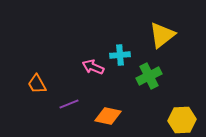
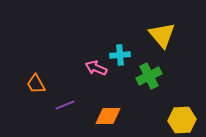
yellow triangle: rotated 32 degrees counterclockwise
pink arrow: moved 3 px right, 1 px down
orange trapezoid: moved 1 px left
purple line: moved 4 px left, 1 px down
orange diamond: rotated 12 degrees counterclockwise
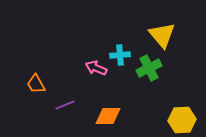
green cross: moved 8 px up
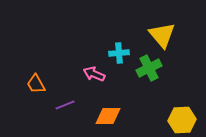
cyan cross: moved 1 px left, 2 px up
pink arrow: moved 2 px left, 6 px down
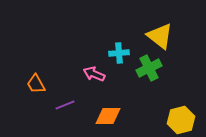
yellow triangle: moved 2 px left, 1 px down; rotated 12 degrees counterclockwise
yellow hexagon: moved 1 px left; rotated 12 degrees counterclockwise
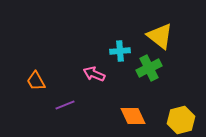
cyan cross: moved 1 px right, 2 px up
orange trapezoid: moved 3 px up
orange diamond: moved 25 px right; rotated 64 degrees clockwise
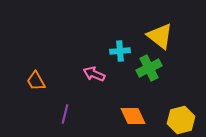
purple line: moved 9 px down; rotated 54 degrees counterclockwise
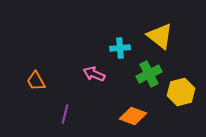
cyan cross: moved 3 px up
green cross: moved 6 px down
orange diamond: rotated 44 degrees counterclockwise
yellow hexagon: moved 28 px up
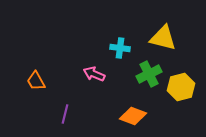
yellow triangle: moved 3 px right, 2 px down; rotated 24 degrees counterclockwise
cyan cross: rotated 12 degrees clockwise
yellow hexagon: moved 5 px up
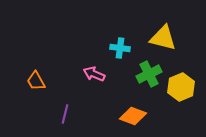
yellow hexagon: rotated 8 degrees counterclockwise
